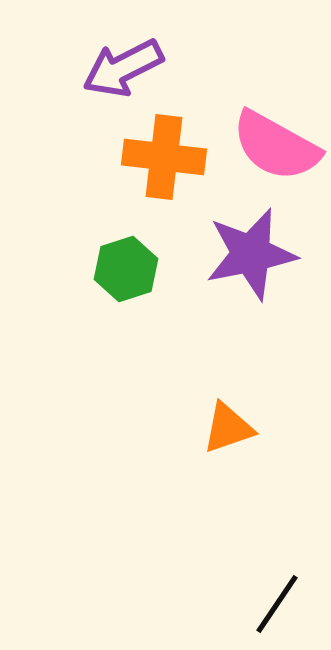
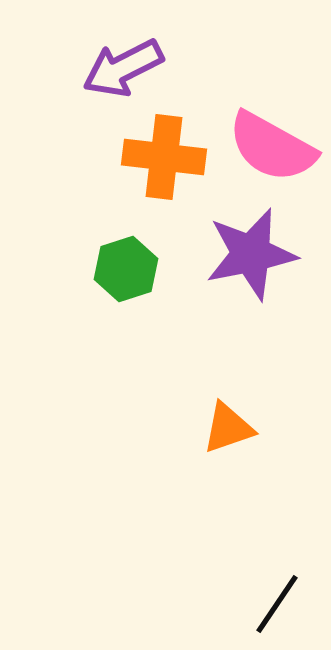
pink semicircle: moved 4 px left, 1 px down
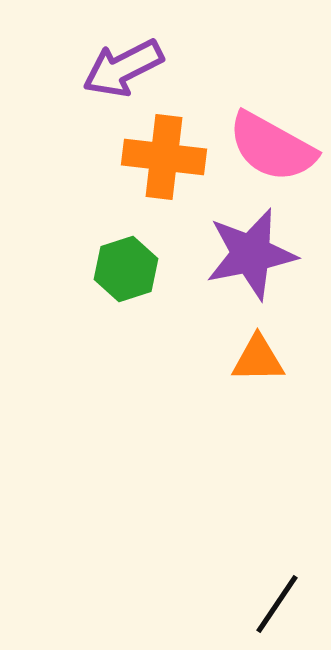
orange triangle: moved 30 px right, 69 px up; rotated 18 degrees clockwise
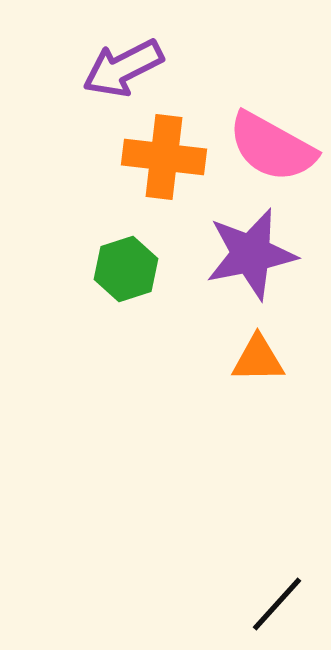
black line: rotated 8 degrees clockwise
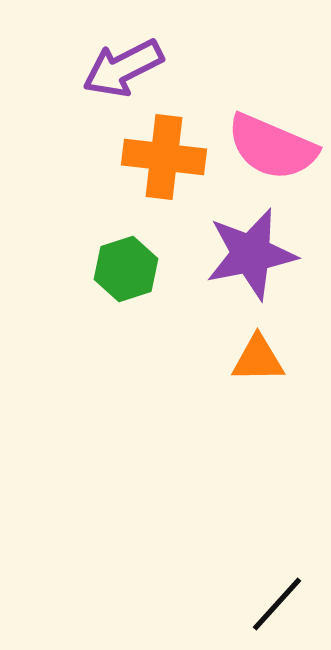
pink semicircle: rotated 6 degrees counterclockwise
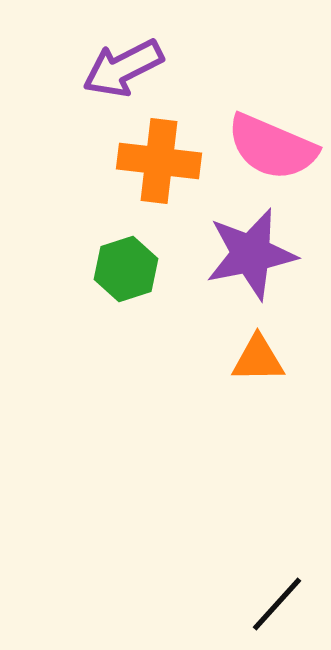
orange cross: moved 5 px left, 4 px down
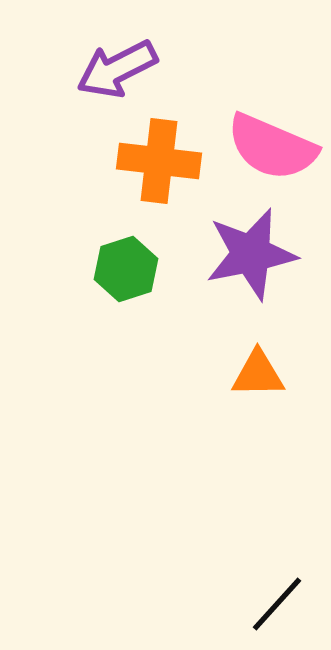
purple arrow: moved 6 px left, 1 px down
orange triangle: moved 15 px down
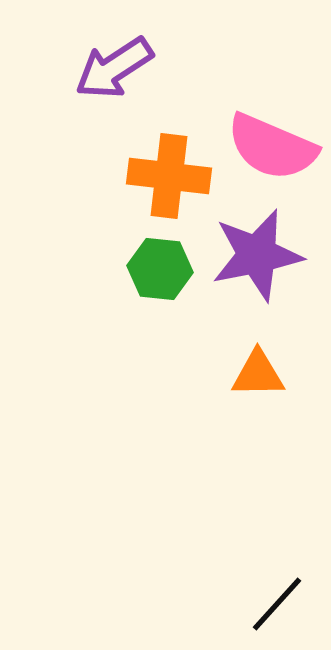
purple arrow: moved 3 px left, 1 px up; rotated 6 degrees counterclockwise
orange cross: moved 10 px right, 15 px down
purple star: moved 6 px right, 1 px down
green hexagon: moved 34 px right; rotated 24 degrees clockwise
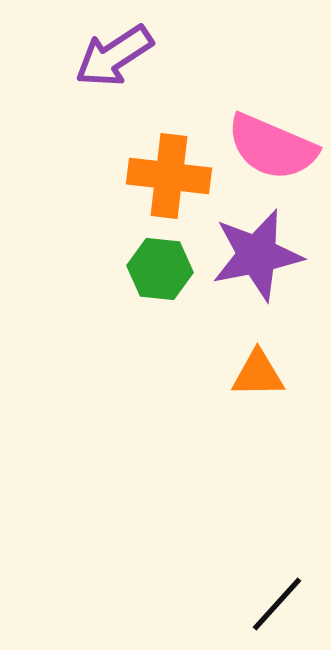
purple arrow: moved 12 px up
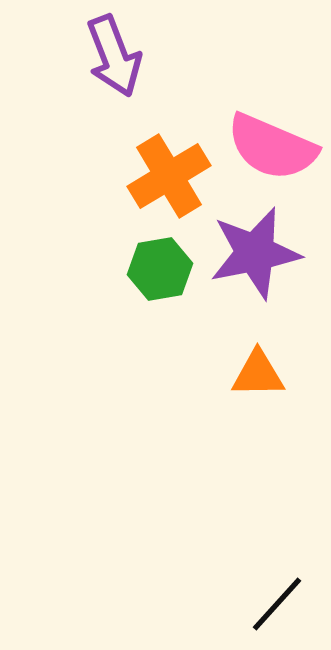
purple arrow: rotated 78 degrees counterclockwise
orange cross: rotated 38 degrees counterclockwise
purple star: moved 2 px left, 2 px up
green hexagon: rotated 16 degrees counterclockwise
